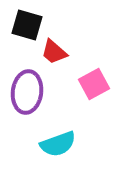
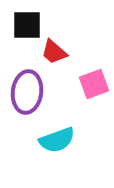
black square: rotated 16 degrees counterclockwise
pink square: rotated 8 degrees clockwise
cyan semicircle: moved 1 px left, 4 px up
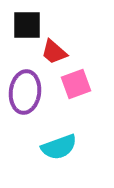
pink square: moved 18 px left
purple ellipse: moved 2 px left
cyan semicircle: moved 2 px right, 7 px down
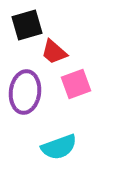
black square: rotated 16 degrees counterclockwise
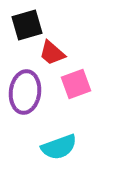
red trapezoid: moved 2 px left, 1 px down
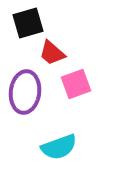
black square: moved 1 px right, 2 px up
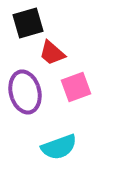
pink square: moved 3 px down
purple ellipse: rotated 21 degrees counterclockwise
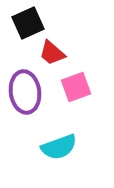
black square: rotated 8 degrees counterclockwise
purple ellipse: rotated 6 degrees clockwise
